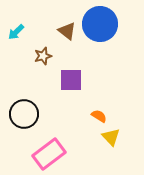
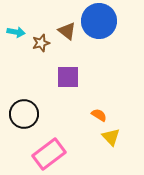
blue circle: moved 1 px left, 3 px up
cyan arrow: rotated 126 degrees counterclockwise
brown star: moved 2 px left, 13 px up
purple square: moved 3 px left, 3 px up
orange semicircle: moved 1 px up
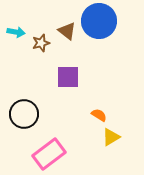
yellow triangle: rotated 42 degrees clockwise
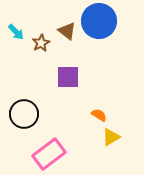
cyan arrow: rotated 36 degrees clockwise
brown star: rotated 12 degrees counterclockwise
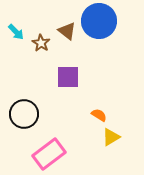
brown star: rotated 12 degrees counterclockwise
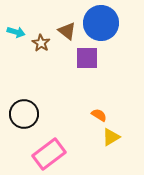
blue circle: moved 2 px right, 2 px down
cyan arrow: rotated 30 degrees counterclockwise
purple square: moved 19 px right, 19 px up
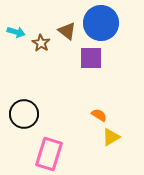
purple square: moved 4 px right
pink rectangle: rotated 36 degrees counterclockwise
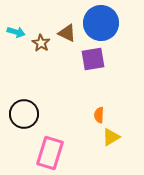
brown triangle: moved 2 px down; rotated 12 degrees counterclockwise
purple square: moved 2 px right, 1 px down; rotated 10 degrees counterclockwise
orange semicircle: rotated 119 degrees counterclockwise
pink rectangle: moved 1 px right, 1 px up
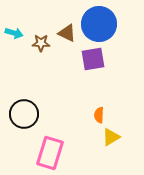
blue circle: moved 2 px left, 1 px down
cyan arrow: moved 2 px left, 1 px down
brown star: rotated 30 degrees counterclockwise
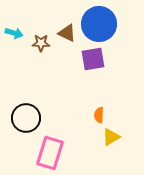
black circle: moved 2 px right, 4 px down
